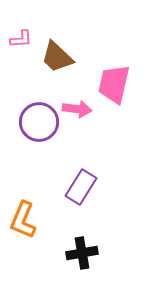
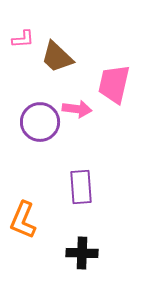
pink L-shape: moved 2 px right
purple circle: moved 1 px right
purple rectangle: rotated 36 degrees counterclockwise
black cross: rotated 12 degrees clockwise
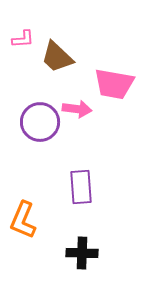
pink trapezoid: rotated 93 degrees counterclockwise
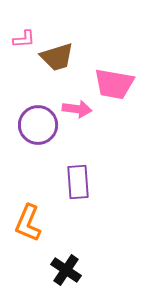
pink L-shape: moved 1 px right
brown trapezoid: rotated 60 degrees counterclockwise
purple circle: moved 2 px left, 3 px down
purple rectangle: moved 3 px left, 5 px up
orange L-shape: moved 5 px right, 3 px down
black cross: moved 16 px left, 17 px down; rotated 32 degrees clockwise
